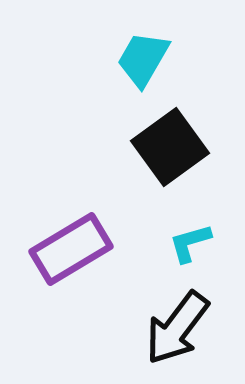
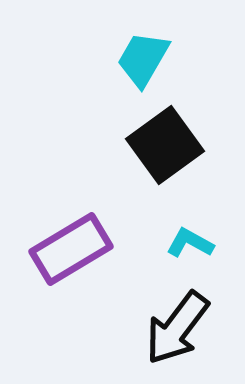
black square: moved 5 px left, 2 px up
cyan L-shape: rotated 45 degrees clockwise
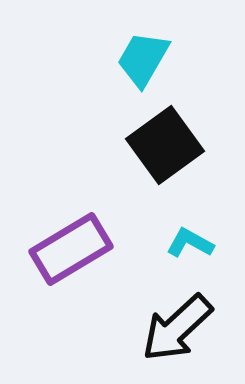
black arrow: rotated 10 degrees clockwise
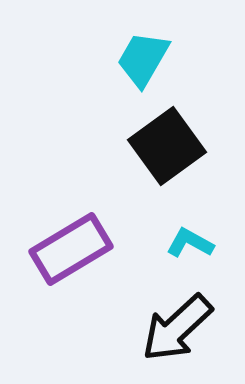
black square: moved 2 px right, 1 px down
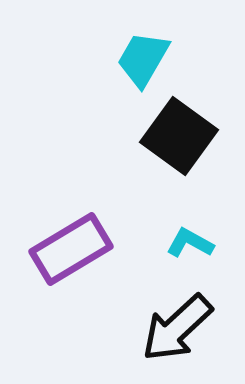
black square: moved 12 px right, 10 px up; rotated 18 degrees counterclockwise
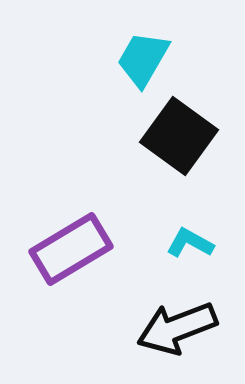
black arrow: rotated 22 degrees clockwise
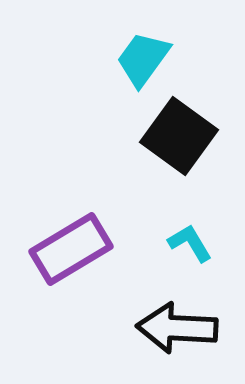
cyan trapezoid: rotated 6 degrees clockwise
cyan L-shape: rotated 30 degrees clockwise
black arrow: rotated 24 degrees clockwise
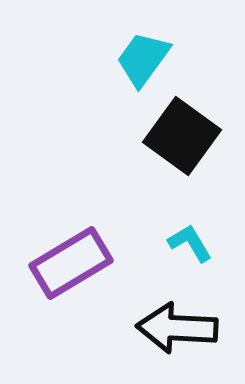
black square: moved 3 px right
purple rectangle: moved 14 px down
